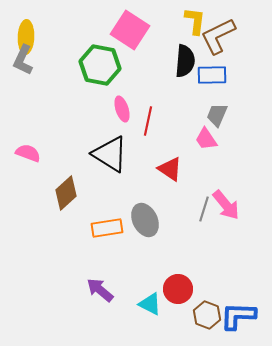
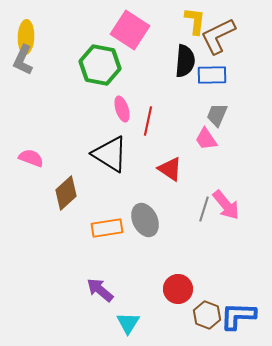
pink semicircle: moved 3 px right, 5 px down
cyan triangle: moved 22 px left, 19 px down; rotated 35 degrees clockwise
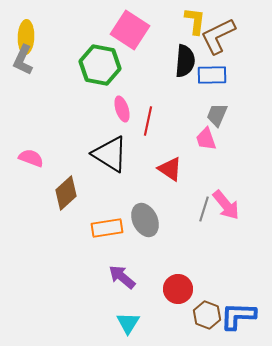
pink trapezoid: rotated 15 degrees clockwise
purple arrow: moved 22 px right, 13 px up
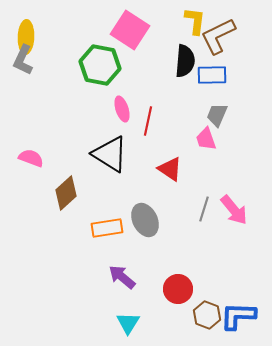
pink arrow: moved 8 px right, 5 px down
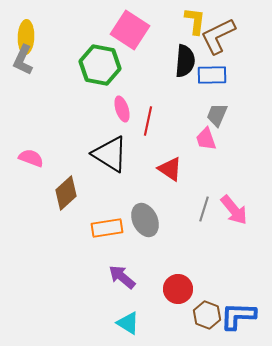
cyan triangle: rotated 30 degrees counterclockwise
